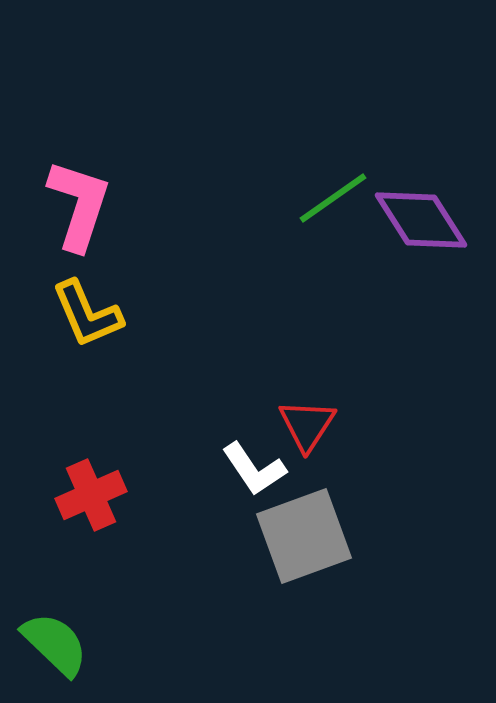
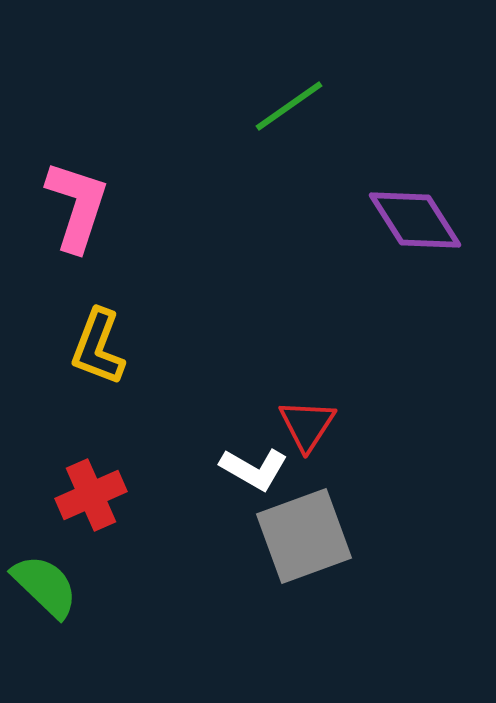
green line: moved 44 px left, 92 px up
pink L-shape: moved 2 px left, 1 px down
purple diamond: moved 6 px left
yellow L-shape: moved 11 px right, 33 px down; rotated 44 degrees clockwise
white L-shape: rotated 26 degrees counterclockwise
green semicircle: moved 10 px left, 58 px up
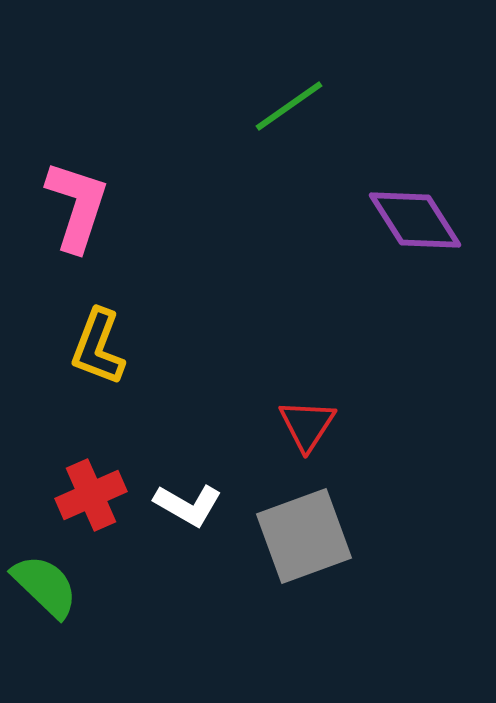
white L-shape: moved 66 px left, 36 px down
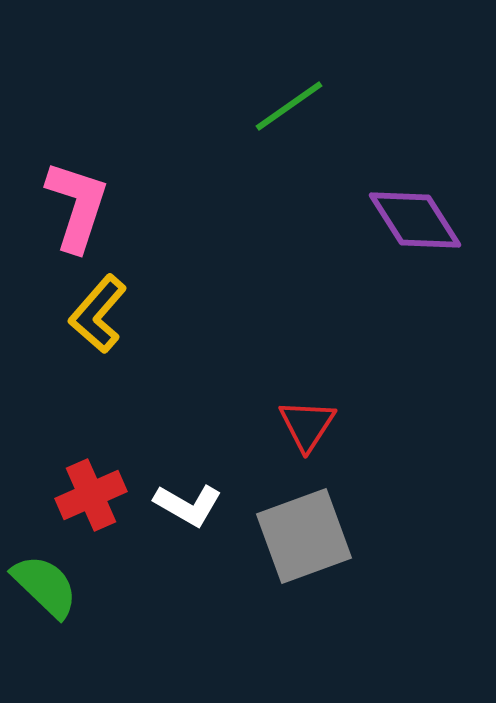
yellow L-shape: moved 33 px up; rotated 20 degrees clockwise
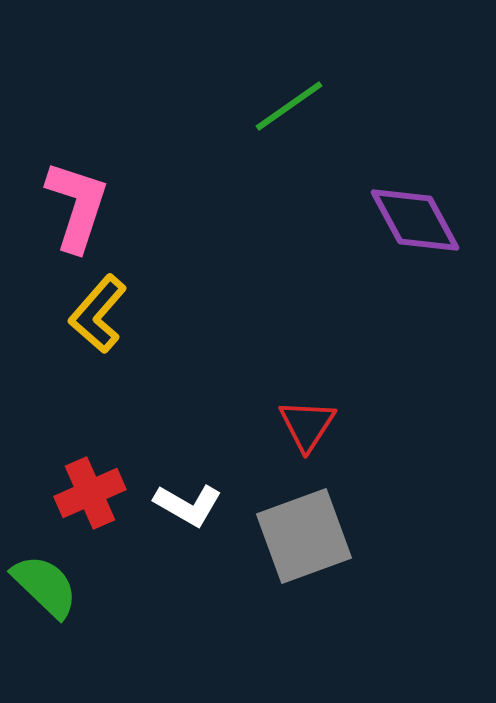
purple diamond: rotated 4 degrees clockwise
red cross: moved 1 px left, 2 px up
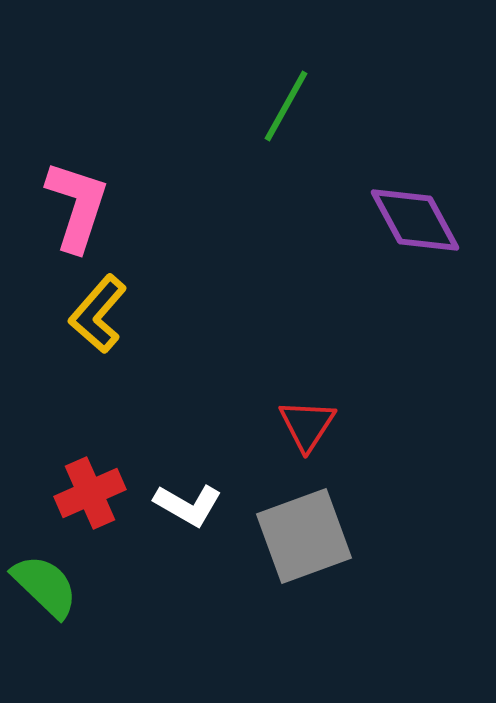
green line: moved 3 px left; rotated 26 degrees counterclockwise
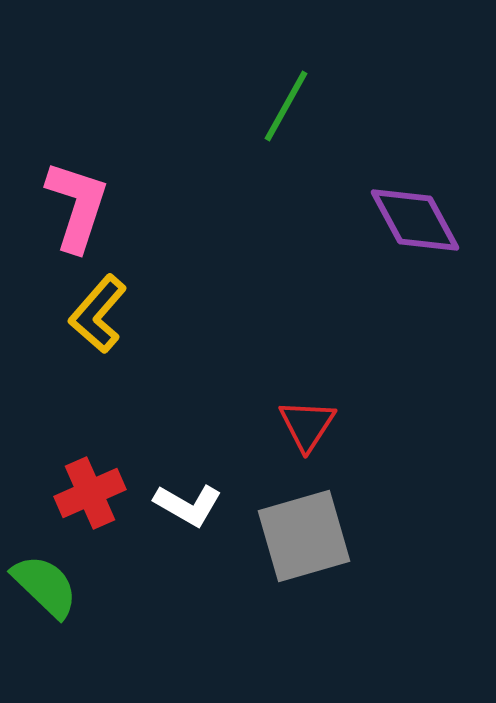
gray square: rotated 4 degrees clockwise
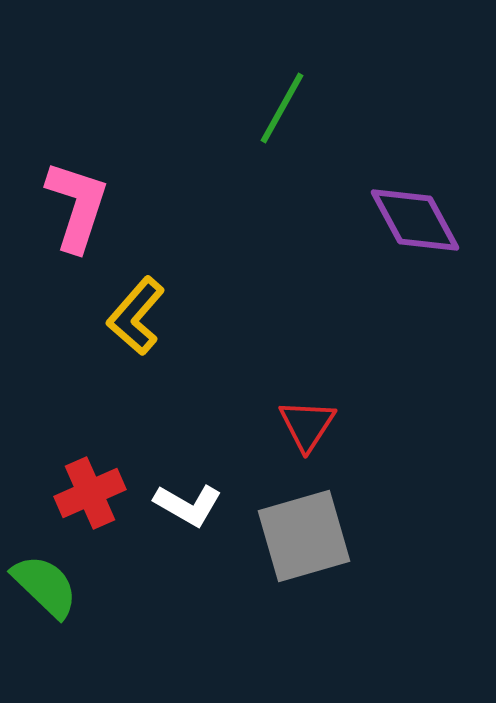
green line: moved 4 px left, 2 px down
yellow L-shape: moved 38 px right, 2 px down
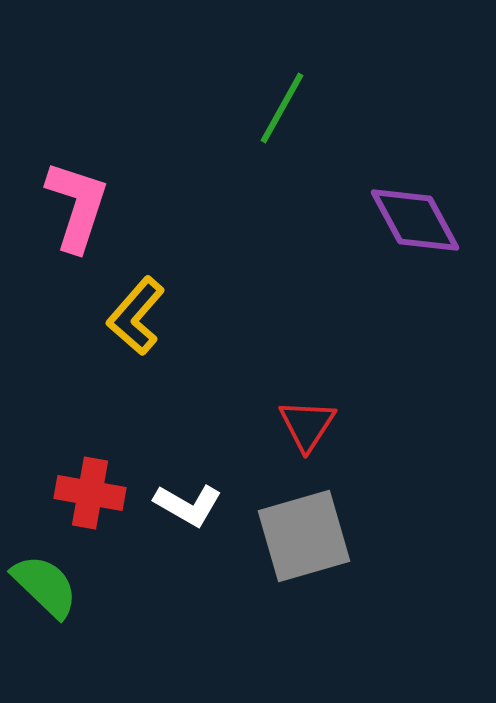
red cross: rotated 34 degrees clockwise
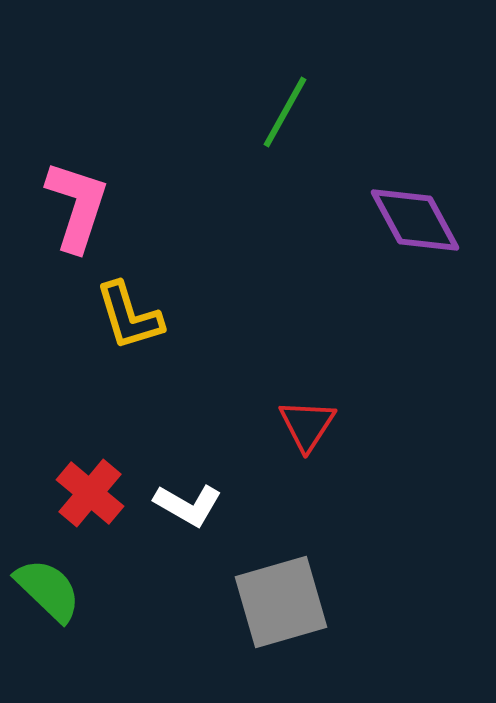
green line: moved 3 px right, 4 px down
yellow L-shape: moved 7 px left; rotated 58 degrees counterclockwise
red cross: rotated 30 degrees clockwise
gray square: moved 23 px left, 66 px down
green semicircle: moved 3 px right, 4 px down
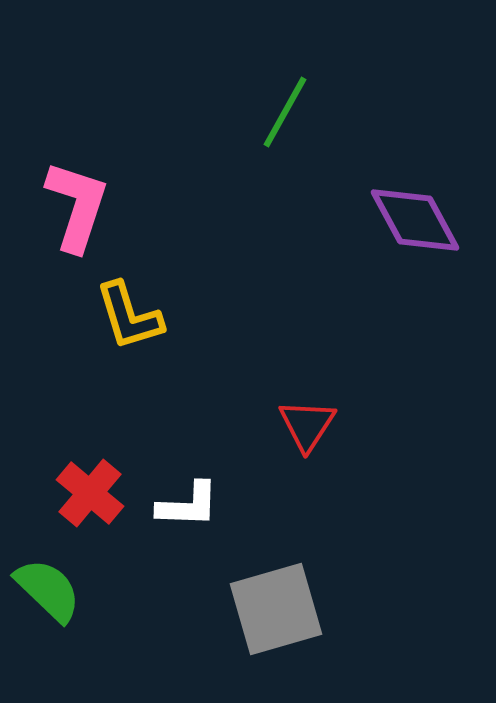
white L-shape: rotated 28 degrees counterclockwise
gray square: moved 5 px left, 7 px down
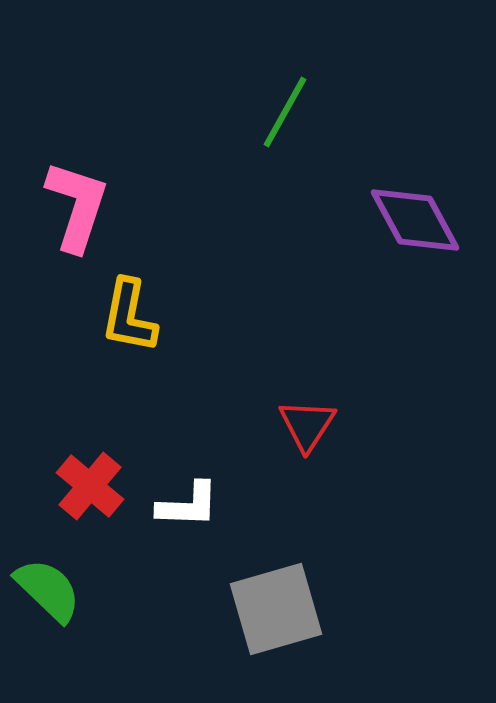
yellow L-shape: rotated 28 degrees clockwise
red cross: moved 7 px up
